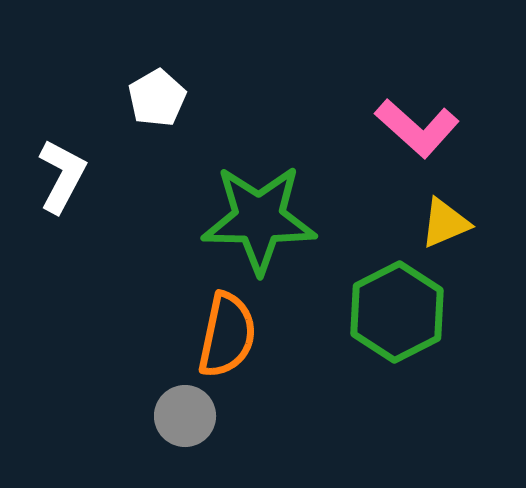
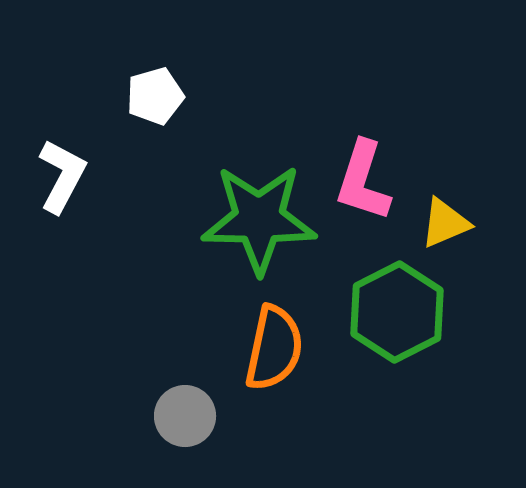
white pentagon: moved 2 px left, 2 px up; rotated 14 degrees clockwise
pink L-shape: moved 54 px left, 53 px down; rotated 66 degrees clockwise
orange semicircle: moved 47 px right, 13 px down
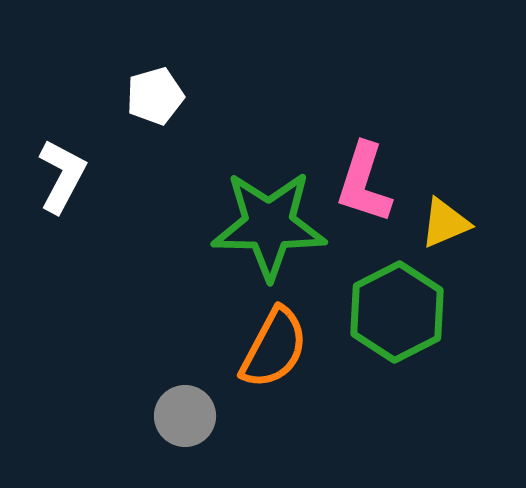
pink L-shape: moved 1 px right, 2 px down
green star: moved 10 px right, 6 px down
orange semicircle: rotated 16 degrees clockwise
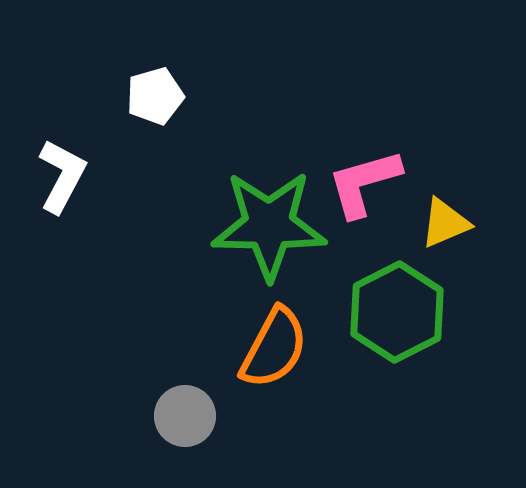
pink L-shape: rotated 56 degrees clockwise
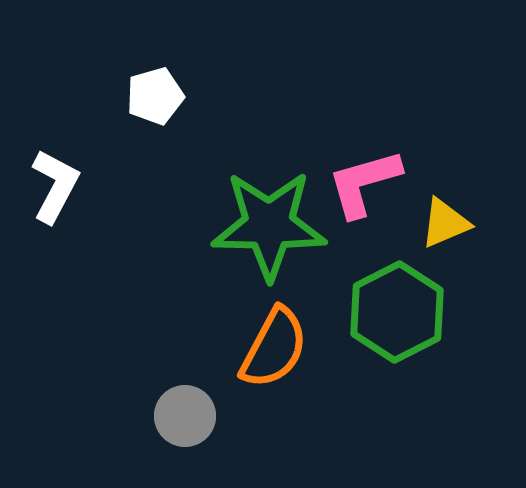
white L-shape: moved 7 px left, 10 px down
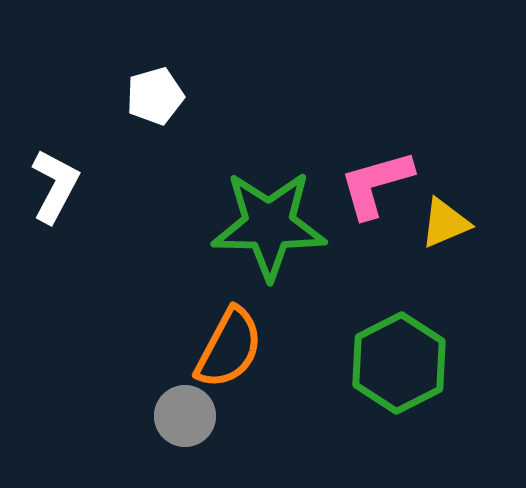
pink L-shape: moved 12 px right, 1 px down
green hexagon: moved 2 px right, 51 px down
orange semicircle: moved 45 px left
